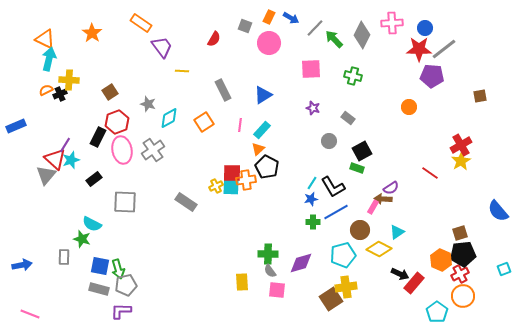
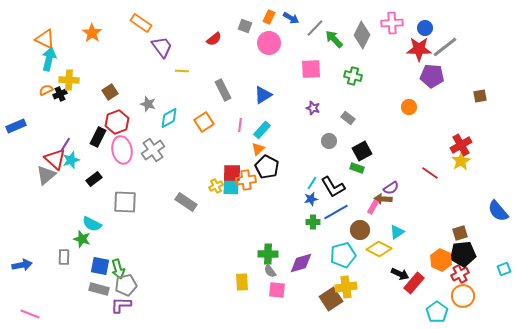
red semicircle at (214, 39): rotated 21 degrees clockwise
gray line at (444, 49): moved 1 px right, 2 px up
gray triangle at (46, 175): rotated 10 degrees clockwise
purple L-shape at (121, 311): moved 6 px up
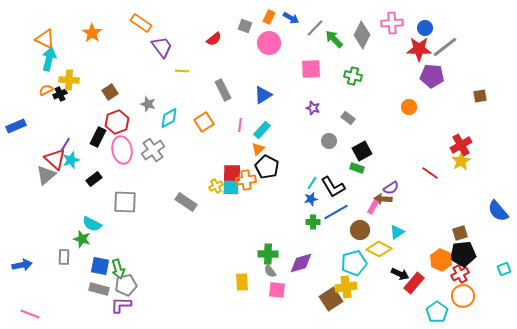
cyan pentagon at (343, 255): moved 11 px right, 8 px down
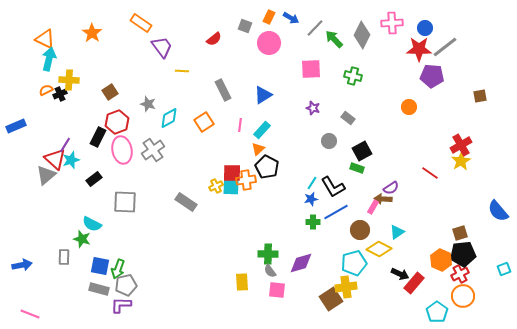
green arrow at (118, 269): rotated 36 degrees clockwise
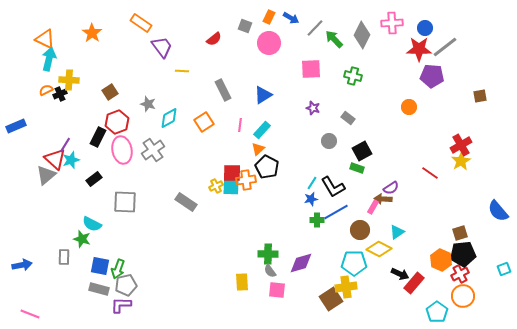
green cross at (313, 222): moved 4 px right, 2 px up
cyan pentagon at (354, 263): rotated 15 degrees clockwise
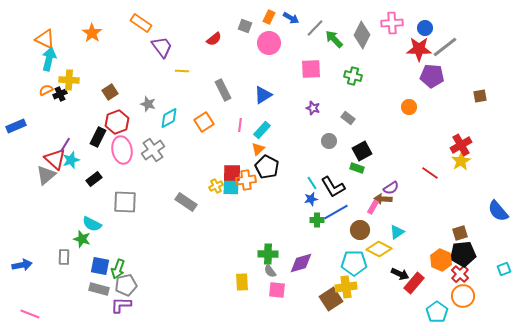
cyan line at (312, 183): rotated 64 degrees counterclockwise
red cross at (460, 274): rotated 18 degrees counterclockwise
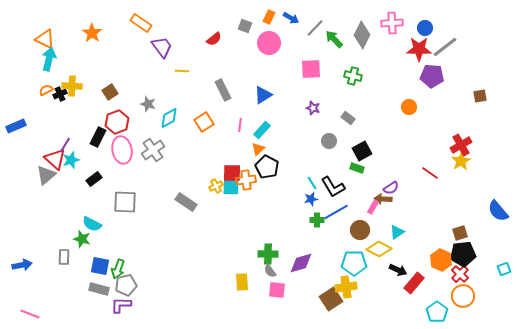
yellow cross at (69, 80): moved 3 px right, 6 px down
black arrow at (400, 274): moved 2 px left, 4 px up
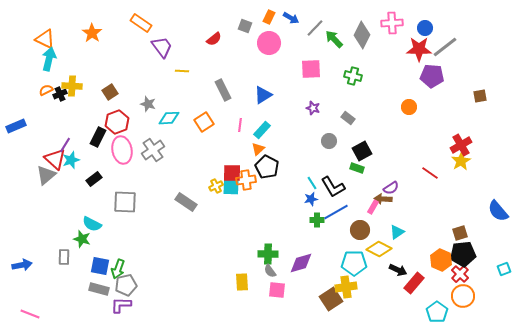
cyan diamond at (169, 118): rotated 25 degrees clockwise
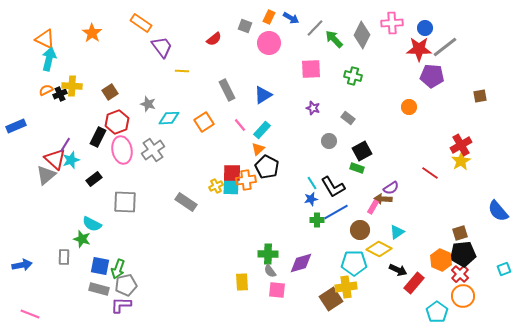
gray rectangle at (223, 90): moved 4 px right
pink line at (240, 125): rotated 48 degrees counterclockwise
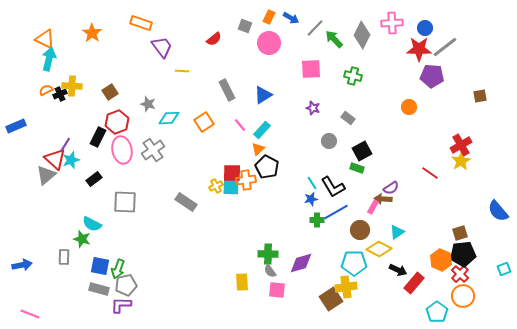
orange rectangle at (141, 23): rotated 15 degrees counterclockwise
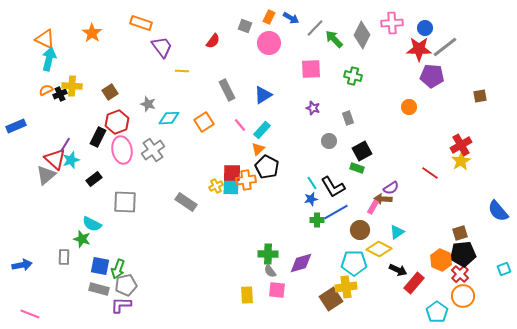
red semicircle at (214, 39): moved 1 px left, 2 px down; rotated 14 degrees counterclockwise
gray rectangle at (348, 118): rotated 32 degrees clockwise
yellow rectangle at (242, 282): moved 5 px right, 13 px down
